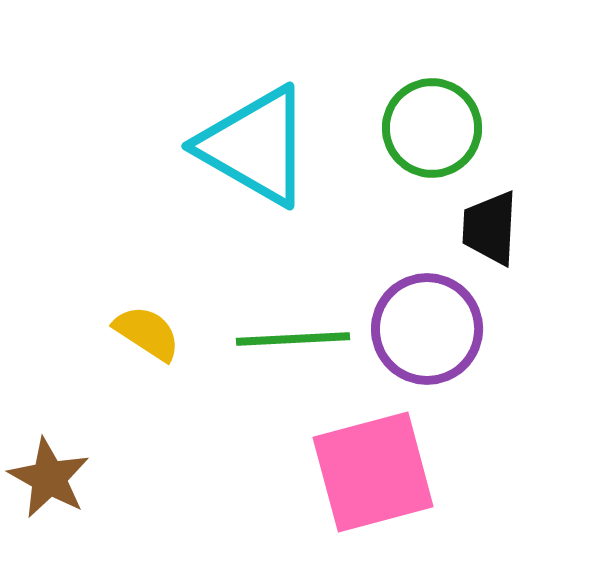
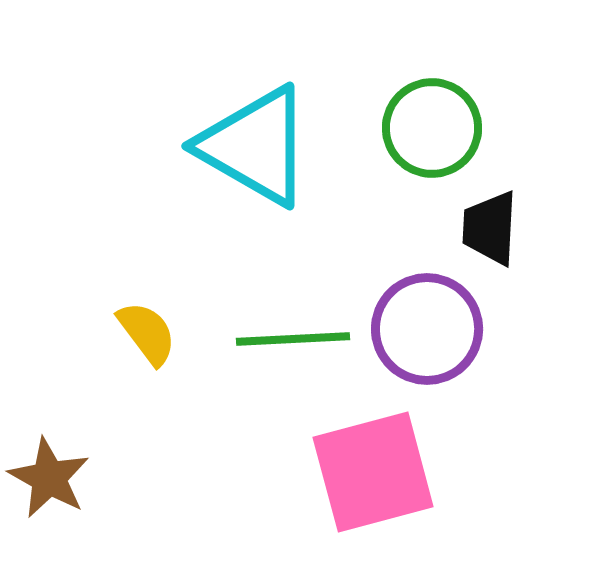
yellow semicircle: rotated 20 degrees clockwise
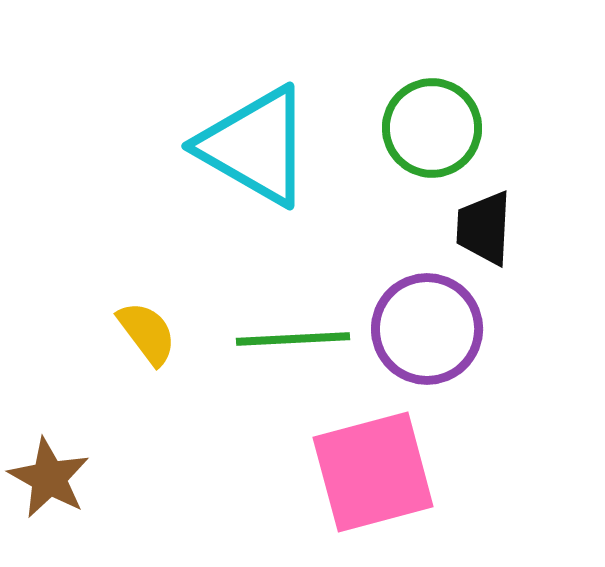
black trapezoid: moved 6 px left
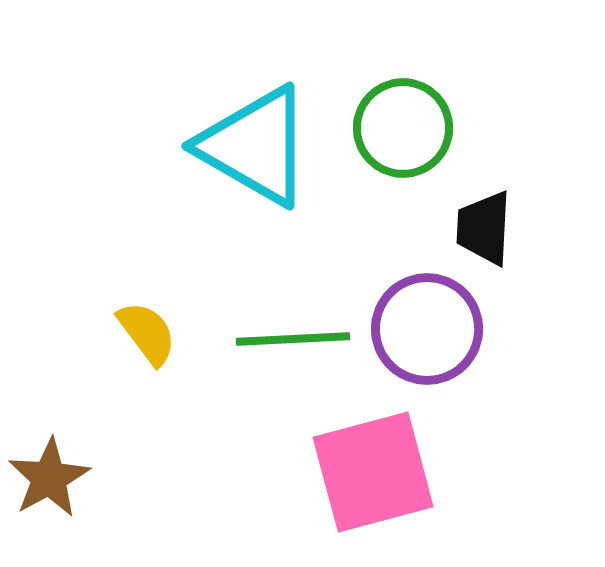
green circle: moved 29 px left
brown star: rotated 14 degrees clockwise
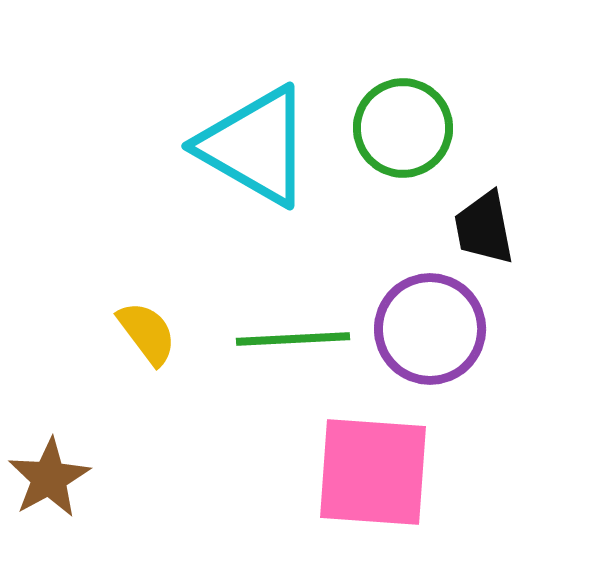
black trapezoid: rotated 14 degrees counterclockwise
purple circle: moved 3 px right
pink square: rotated 19 degrees clockwise
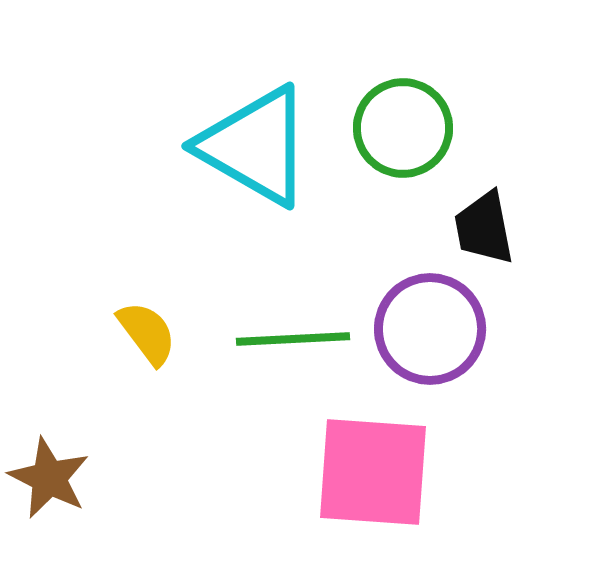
brown star: rotated 16 degrees counterclockwise
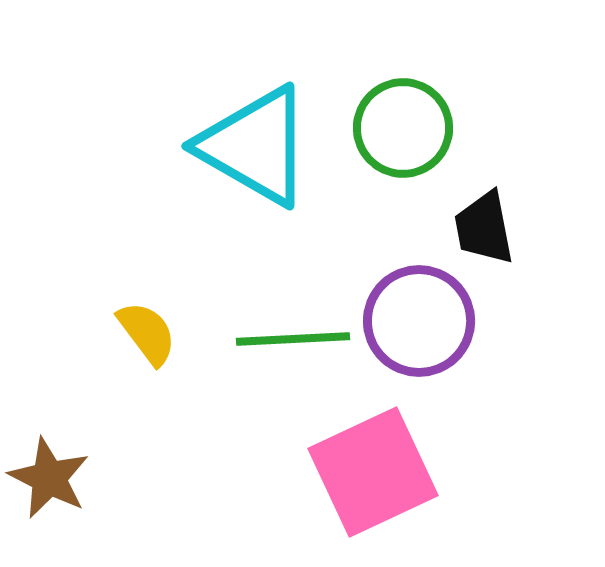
purple circle: moved 11 px left, 8 px up
pink square: rotated 29 degrees counterclockwise
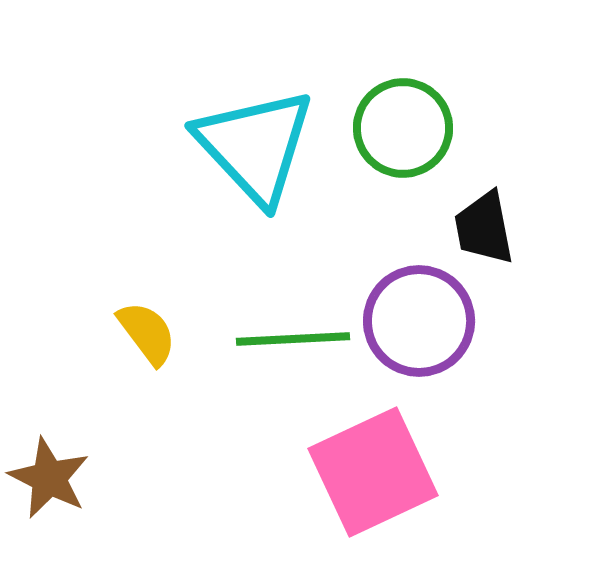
cyan triangle: rotated 17 degrees clockwise
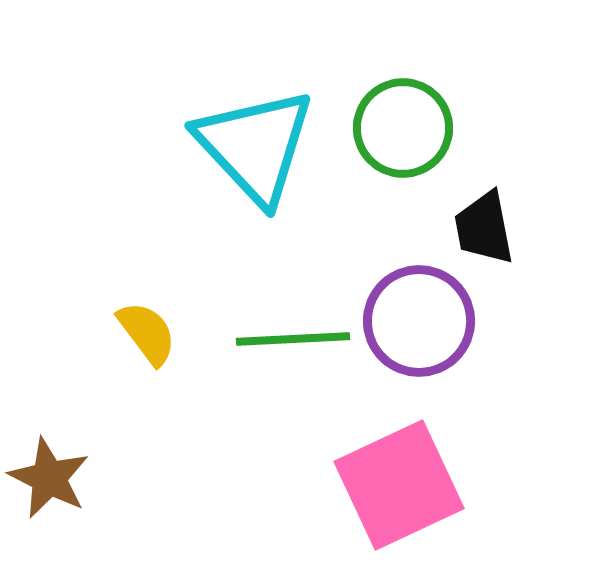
pink square: moved 26 px right, 13 px down
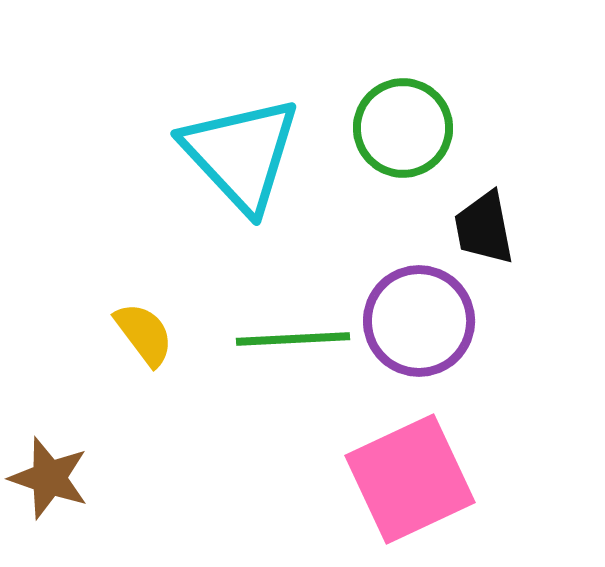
cyan triangle: moved 14 px left, 8 px down
yellow semicircle: moved 3 px left, 1 px down
brown star: rotated 8 degrees counterclockwise
pink square: moved 11 px right, 6 px up
